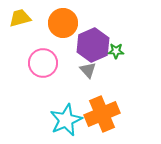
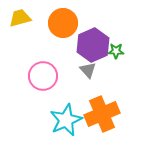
pink circle: moved 13 px down
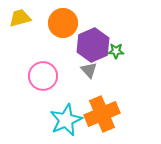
gray triangle: moved 1 px right
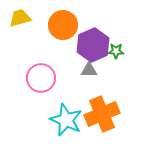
orange circle: moved 2 px down
gray triangle: rotated 48 degrees counterclockwise
pink circle: moved 2 px left, 2 px down
cyan star: rotated 24 degrees counterclockwise
